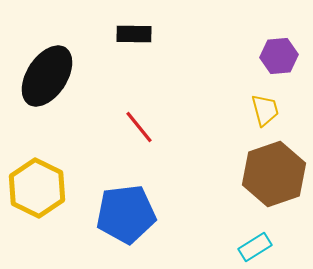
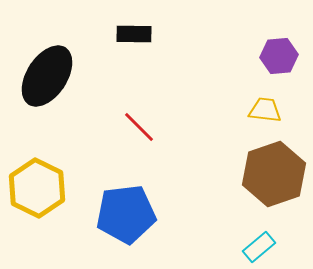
yellow trapezoid: rotated 68 degrees counterclockwise
red line: rotated 6 degrees counterclockwise
cyan rectangle: moved 4 px right; rotated 8 degrees counterclockwise
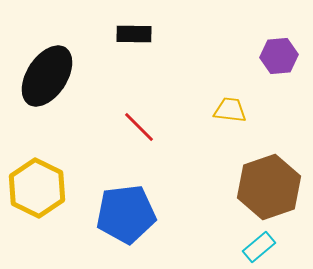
yellow trapezoid: moved 35 px left
brown hexagon: moved 5 px left, 13 px down
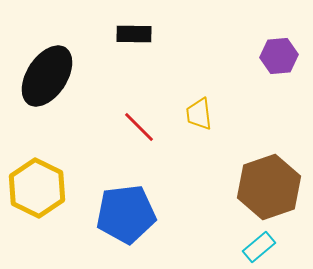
yellow trapezoid: moved 31 px left, 4 px down; rotated 104 degrees counterclockwise
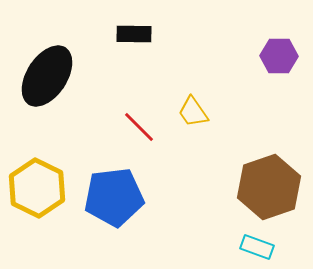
purple hexagon: rotated 6 degrees clockwise
yellow trapezoid: moved 6 px left, 2 px up; rotated 28 degrees counterclockwise
blue pentagon: moved 12 px left, 17 px up
cyan rectangle: moved 2 px left; rotated 60 degrees clockwise
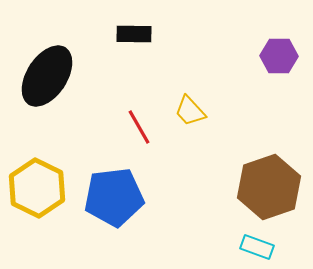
yellow trapezoid: moved 3 px left, 1 px up; rotated 8 degrees counterclockwise
red line: rotated 15 degrees clockwise
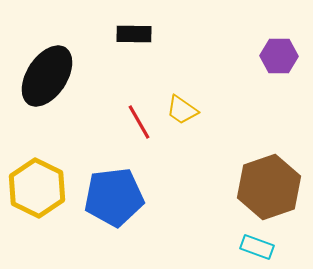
yellow trapezoid: moved 8 px left, 1 px up; rotated 12 degrees counterclockwise
red line: moved 5 px up
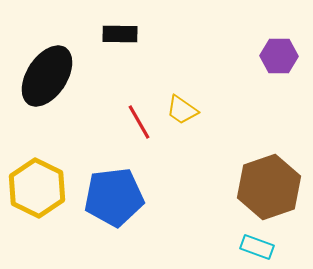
black rectangle: moved 14 px left
